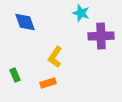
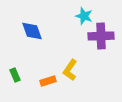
cyan star: moved 3 px right, 3 px down
blue diamond: moved 7 px right, 9 px down
yellow L-shape: moved 15 px right, 13 px down
orange rectangle: moved 2 px up
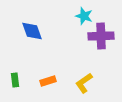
yellow L-shape: moved 14 px right, 13 px down; rotated 20 degrees clockwise
green rectangle: moved 5 px down; rotated 16 degrees clockwise
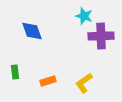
green rectangle: moved 8 px up
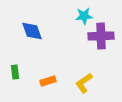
cyan star: rotated 24 degrees counterclockwise
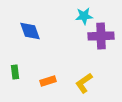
blue diamond: moved 2 px left
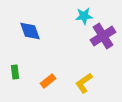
purple cross: moved 2 px right; rotated 30 degrees counterclockwise
orange rectangle: rotated 21 degrees counterclockwise
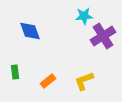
yellow L-shape: moved 2 px up; rotated 15 degrees clockwise
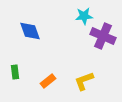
purple cross: rotated 35 degrees counterclockwise
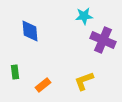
blue diamond: rotated 15 degrees clockwise
purple cross: moved 4 px down
orange rectangle: moved 5 px left, 4 px down
